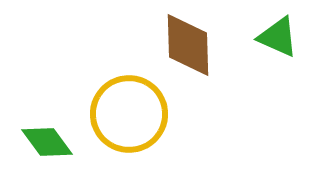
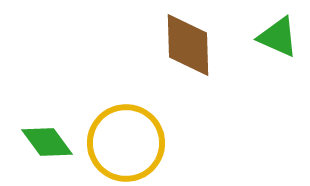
yellow circle: moved 3 px left, 29 px down
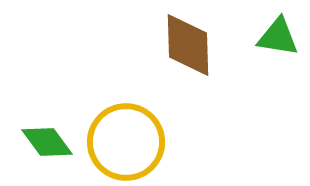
green triangle: rotated 15 degrees counterclockwise
yellow circle: moved 1 px up
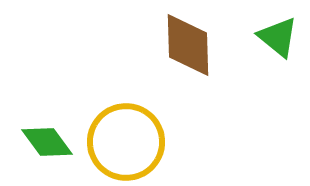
green triangle: rotated 30 degrees clockwise
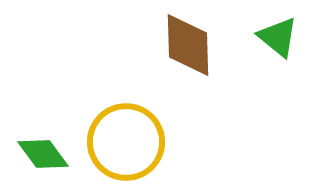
green diamond: moved 4 px left, 12 px down
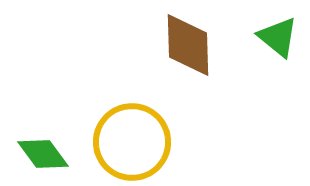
yellow circle: moved 6 px right
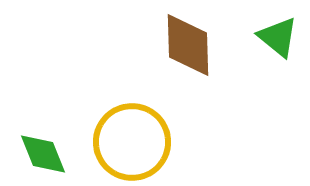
green diamond: rotated 14 degrees clockwise
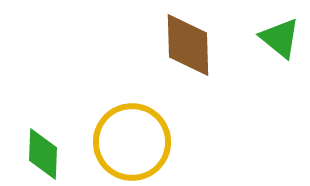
green triangle: moved 2 px right, 1 px down
green diamond: rotated 24 degrees clockwise
